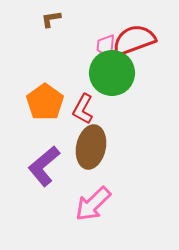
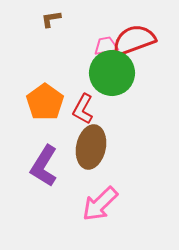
pink trapezoid: rotated 75 degrees clockwise
purple L-shape: rotated 18 degrees counterclockwise
pink arrow: moved 7 px right
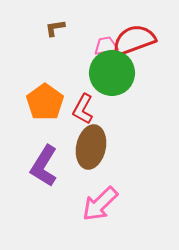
brown L-shape: moved 4 px right, 9 px down
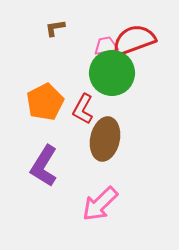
orange pentagon: rotated 9 degrees clockwise
brown ellipse: moved 14 px right, 8 px up
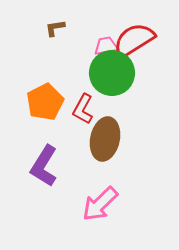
red semicircle: rotated 12 degrees counterclockwise
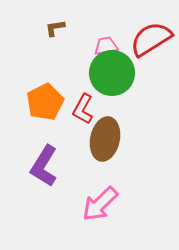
red semicircle: moved 17 px right, 1 px up
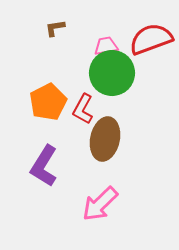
red semicircle: rotated 12 degrees clockwise
orange pentagon: moved 3 px right
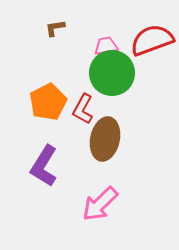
red semicircle: moved 1 px right, 1 px down
